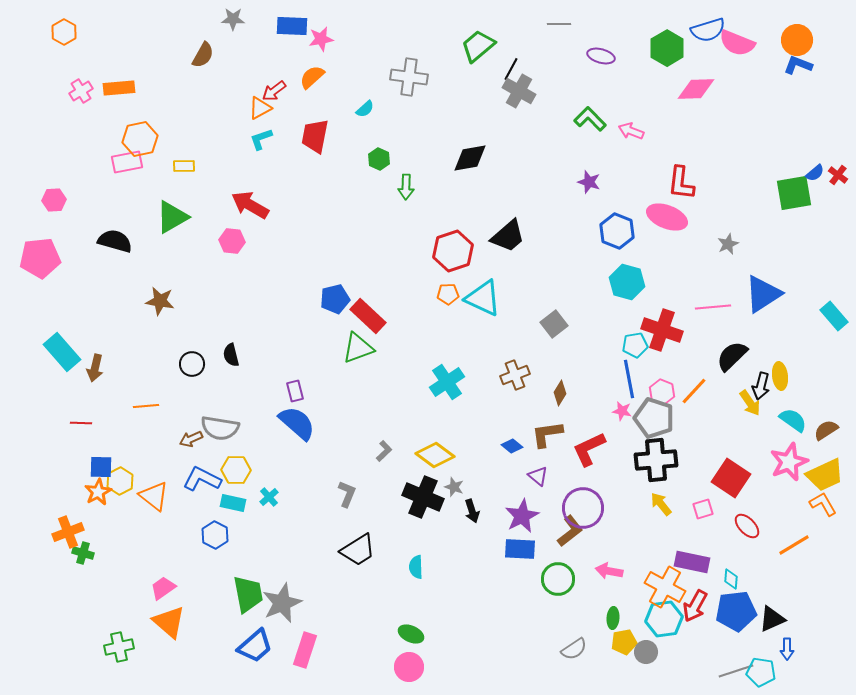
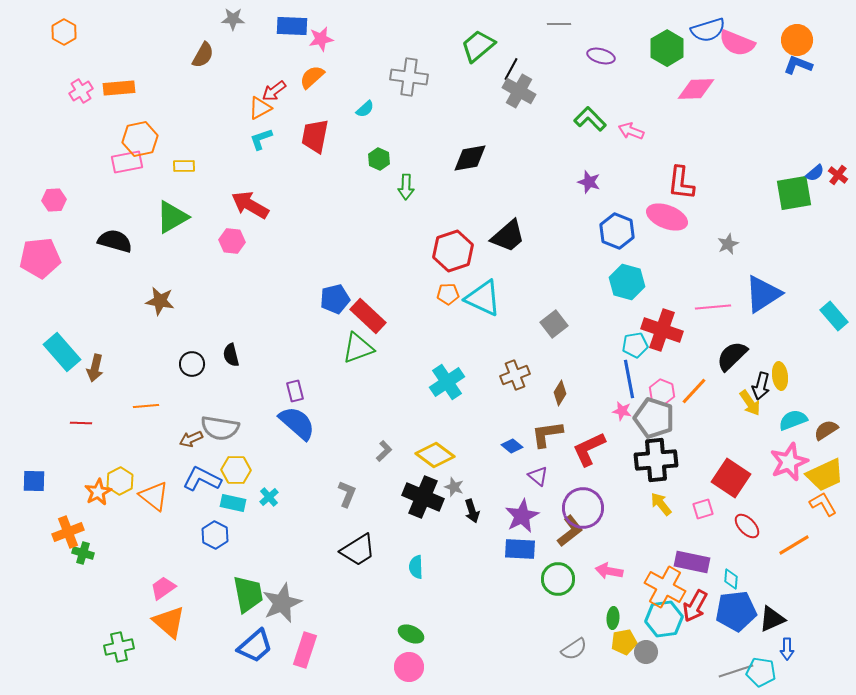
cyan semicircle at (793, 420): rotated 56 degrees counterclockwise
blue square at (101, 467): moved 67 px left, 14 px down
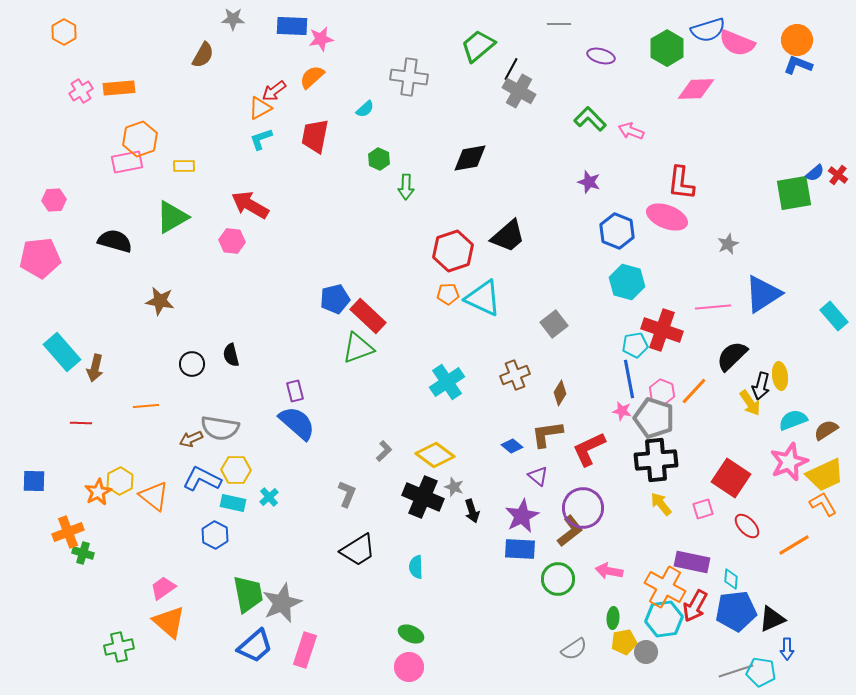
orange hexagon at (140, 139): rotated 8 degrees counterclockwise
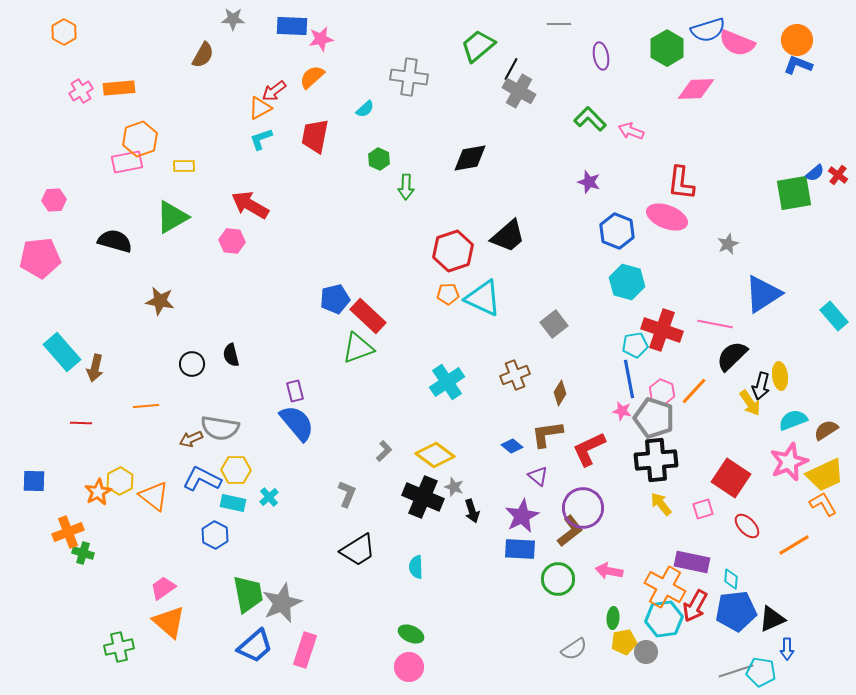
purple ellipse at (601, 56): rotated 64 degrees clockwise
pink line at (713, 307): moved 2 px right, 17 px down; rotated 16 degrees clockwise
blue semicircle at (297, 423): rotated 9 degrees clockwise
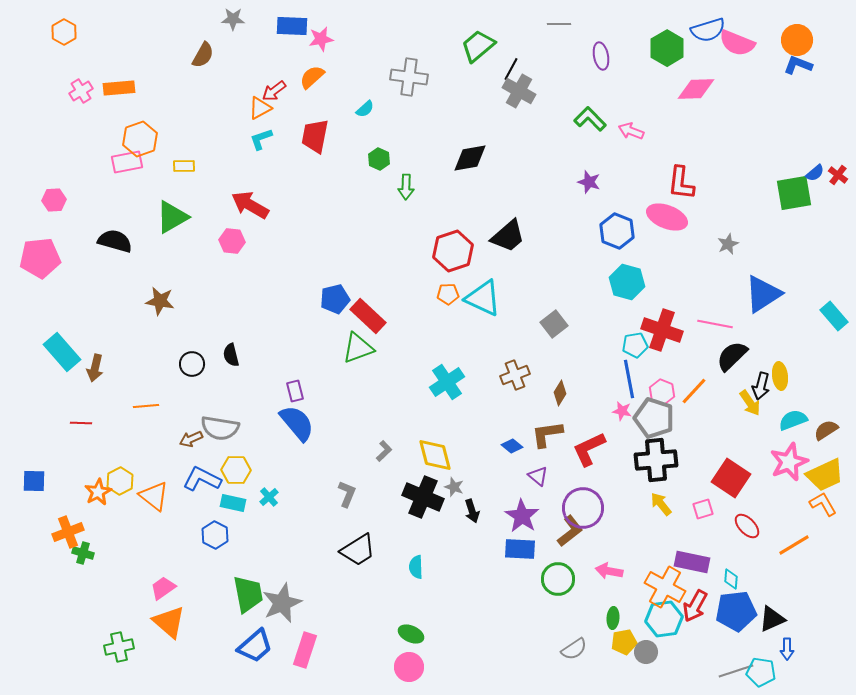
yellow diamond at (435, 455): rotated 39 degrees clockwise
purple star at (522, 516): rotated 12 degrees counterclockwise
